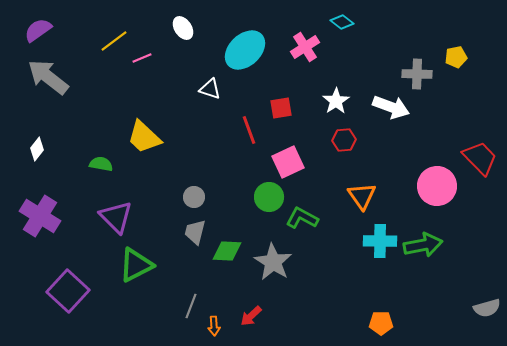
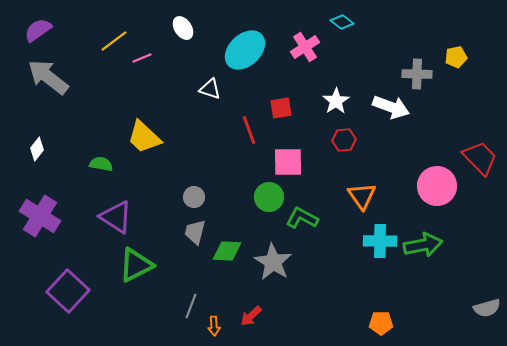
pink square: rotated 24 degrees clockwise
purple triangle: rotated 12 degrees counterclockwise
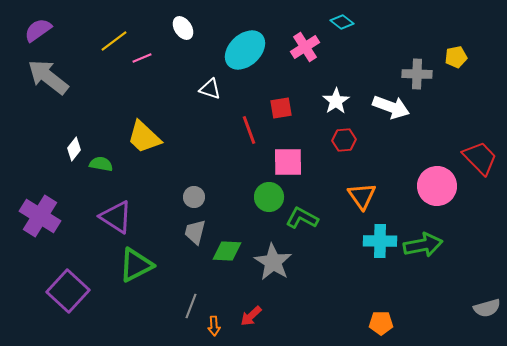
white diamond: moved 37 px right
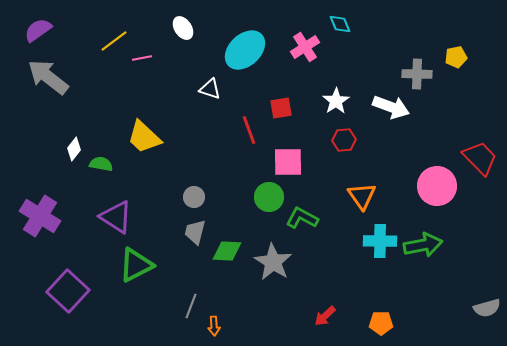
cyan diamond: moved 2 px left, 2 px down; rotated 30 degrees clockwise
pink line: rotated 12 degrees clockwise
red arrow: moved 74 px right
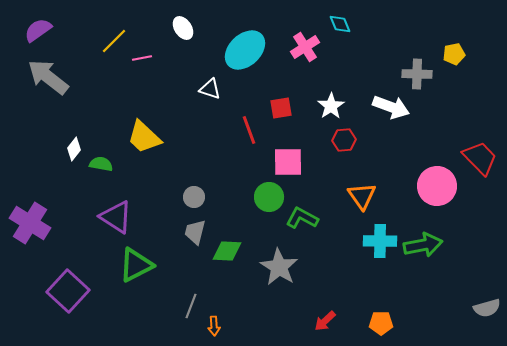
yellow line: rotated 8 degrees counterclockwise
yellow pentagon: moved 2 px left, 3 px up
white star: moved 5 px left, 5 px down
purple cross: moved 10 px left, 7 px down
gray star: moved 6 px right, 5 px down
red arrow: moved 5 px down
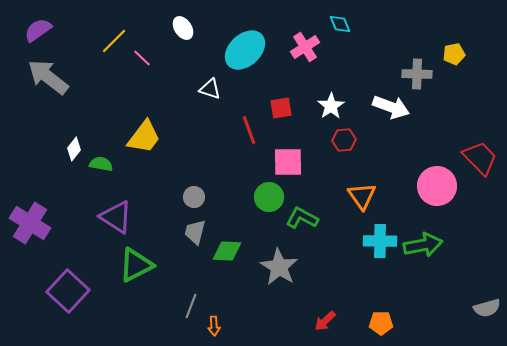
pink line: rotated 54 degrees clockwise
yellow trapezoid: rotated 96 degrees counterclockwise
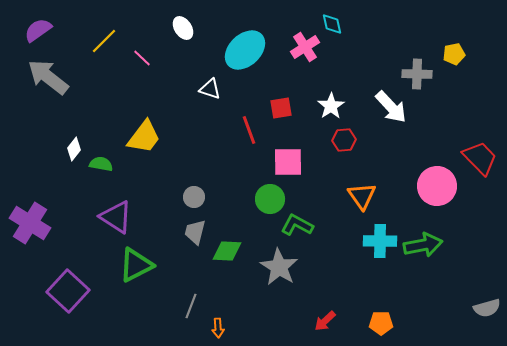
cyan diamond: moved 8 px left; rotated 10 degrees clockwise
yellow line: moved 10 px left
white arrow: rotated 27 degrees clockwise
green circle: moved 1 px right, 2 px down
green L-shape: moved 5 px left, 7 px down
orange arrow: moved 4 px right, 2 px down
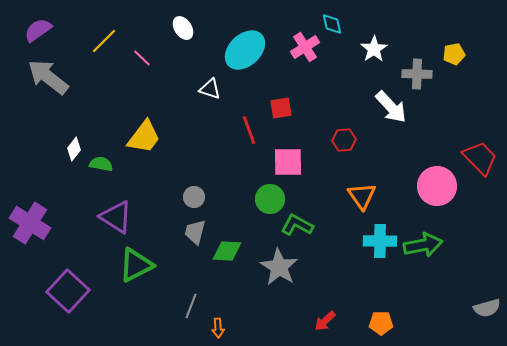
white star: moved 43 px right, 57 px up
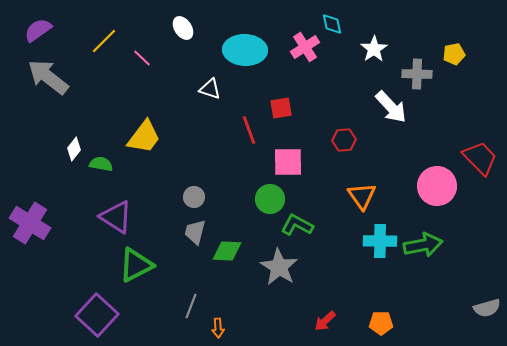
cyan ellipse: rotated 45 degrees clockwise
purple square: moved 29 px right, 24 px down
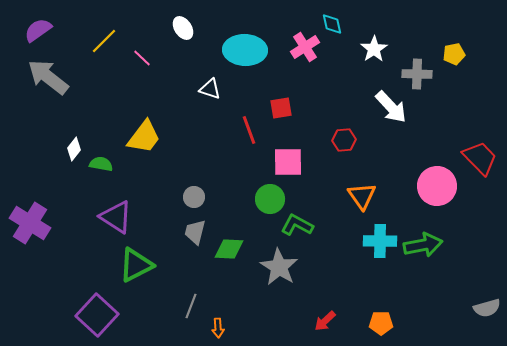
green diamond: moved 2 px right, 2 px up
